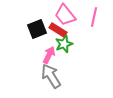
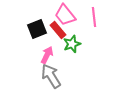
pink line: rotated 18 degrees counterclockwise
red rectangle: rotated 18 degrees clockwise
green star: moved 8 px right
pink arrow: moved 2 px left
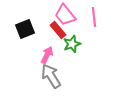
black square: moved 12 px left
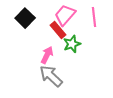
pink trapezoid: rotated 80 degrees clockwise
black square: moved 11 px up; rotated 24 degrees counterclockwise
gray arrow: rotated 15 degrees counterclockwise
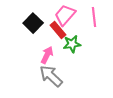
black square: moved 8 px right, 5 px down
green star: rotated 12 degrees clockwise
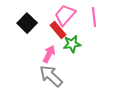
black square: moved 6 px left
pink arrow: moved 2 px right, 1 px up
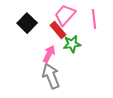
pink line: moved 2 px down
gray arrow: rotated 25 degrees clockwise
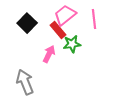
pink trapezoid: rotated 10 degrees clockwise
gray arrow: moved 26 px left, 6 px down
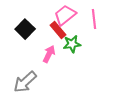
black square: moved 2 px left, 6 px down
gray arrow: rotated 110 degrees counterclockwise
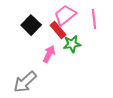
black square: moved 6 px right, 4 px up
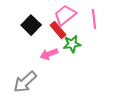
pink arrow: rotated 138 degrees counterclockwise
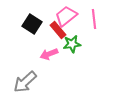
pink trapezoid: moved 1 px right, 1 px down
black square: moved 1 px right, 1 px up; rotated 12 degrees counterclockwise
